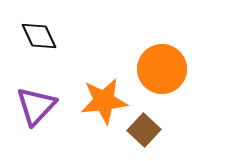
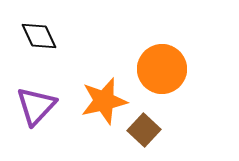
orange star: rotated 6 degrees counterclockwise
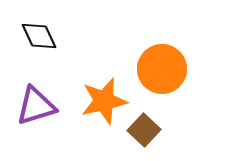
purple triangle: rotated 30 degrees clockwise
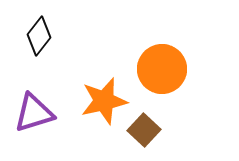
black diamond: rotated 63 degrees clockwise
purple triangle: moved 2 px left, 7 px down
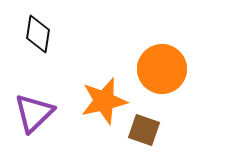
black diamond: moved 1 px left, 2 px up; rotated 30 degrees counterclockwise
purple triangle: rotated 27 degrees counterclockwise
brown square: rotated 24 degrees counterclockwise
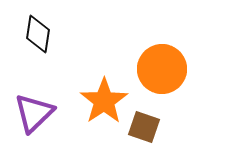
orange star: rotated 21 degrees counterclockwise
brown square: moved 3 px up
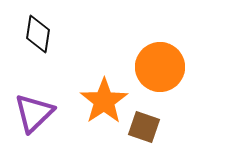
orange circle: moved 2 px left, 2 px up
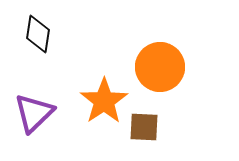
brown square: rotated 16 degrees counterclockwise
